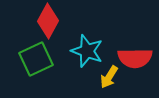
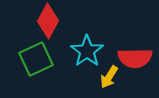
cyan star: rotated 16 degrees clockwise
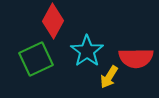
red diamond: moved 5 px right
red semicircle: moved 1 px right
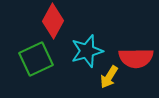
cyan star: rotated 20 degrees clockwise
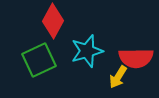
green square: moved 3 px right, 1 px down
yellow arrow: moved 9 px right
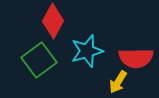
green square: rotated 12 degrees counterclockwise
yellow arrow: moved 5 px down
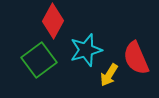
cyan star: moved 1 px left, 1 px up
red semicircle: rotated 68 degrees clockwise
yellow arrow: moved 9 px left, 7 px up
